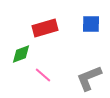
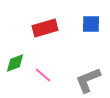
green diamond: moved 6 px left, 9 px down
gray L-shape: moved 1 px left, 2 px down
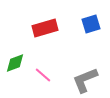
blue square: rotated 18 degrees counterclockwise
gray L-shape: moved 3 px left
